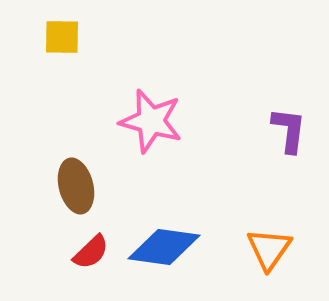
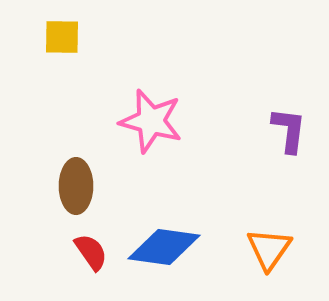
brown ellipse: rotated 14 degrees clockwise
red semicircle: rotated 81 degrees counterclockwise
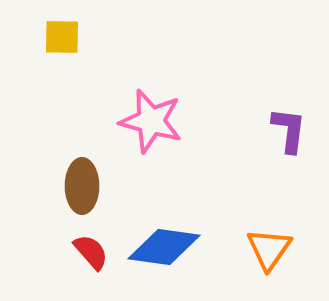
brown ellipse: moved 6 px right
red semicircle: rotated 6 degrees counterclockwise
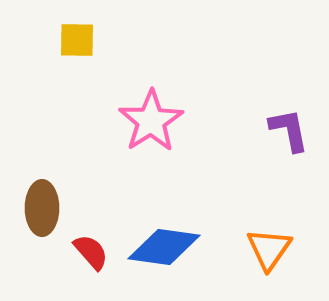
yellow square: moved 15 px right, 3 px down
pink star: rotated 24 degrees clockwise
purple L-shape: rotated 18 degrees counterclockwise
brown ellipse: moved 40 px left, 22 px down
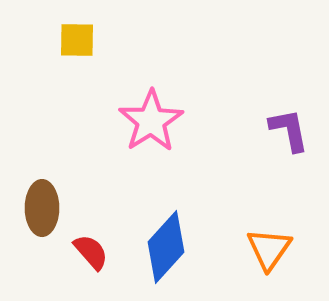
blue diamond: moved 2 px right; rotated 56 degrees counterclockwise
